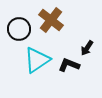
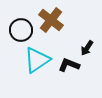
black circle: moved 2 px right, 1 px down
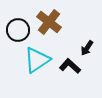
brown cross: moved 2 px left, 2 px down
black circle: moved 3 px left
black L-shape: moved 1 px right, 1 px down; rotated 20 degrees clockwise
